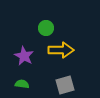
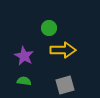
green circle: moved 3 px right
yellow arrow: moved 2 px right
green semicircle: moved 2 px right, 3 px up
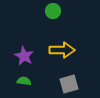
green circle: moved 4 px right, 17 px up
yellow arrow: moved 1 px left
gray square: moved 4 px right, 1 px up
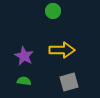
gray square: moved 2 px up
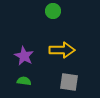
gray square: rotated 24 degrees clockwise
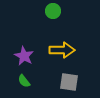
green semicircle: rotated 136 degrees counterclockwise
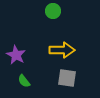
purple star: moved 8 px left, 1 px up
gray square: moved 2 px left, 4 px up
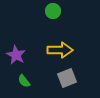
yellow arrow: moved 2 px left
gray square: rotated 30 degrees counterclockwise
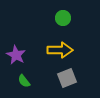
green circle: moved 10 px right, 7 px down
